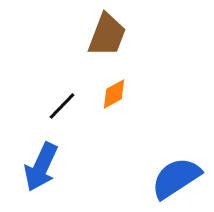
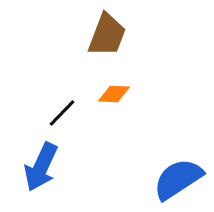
orange diamond: rotated 32 degrees clockwise
black line: moved 7 px down
blue semicircle: moved 2 px right, 1 px down
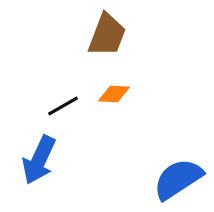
black line: moved 1 px right, 7 px up; rotated 16 degrees clockwise
blue arrow: moved 2 px left, 7 px up
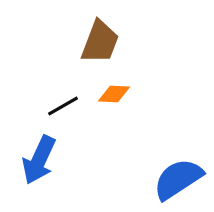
brown trapezoid: moved 7 px left, 7 px down
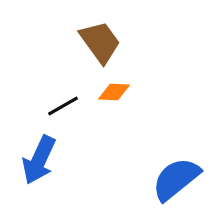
brown trapezoid: rotated 57 degrees counterclockwise
orange diamond: moved 2 px up
blue semicircle: moved 2 px left; rotated 6 degrees counterclockwise
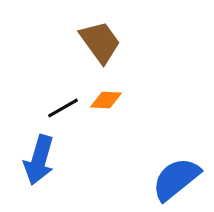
orange diamond: moved 8 px left, 8 px down
black line: moved 2 px down
blue arrow: rotated 9 degrees counterclockwise
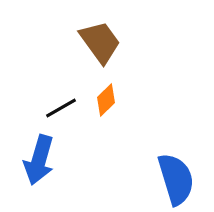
orange diamond: rotated 48 degrees counterclockwise
black line: moved 2 px left
blue semicircle: rotated 112 degrees clockwise
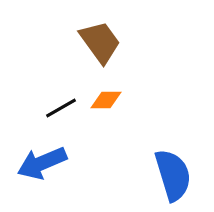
orange diamond: rotated 44 degrees clockwise
blue arrow: moved 3 px right, 3 px down; rotated 51 degrees clockwise
blue semicircle: moved 3 px left, 4 px up
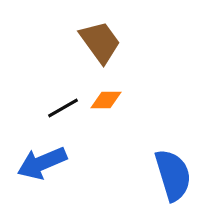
black line: moved 2 px right
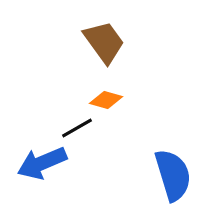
brown trapezoid: moved 4 px right
orange diamond: rotated 16 degrees clockwise
black line: moved 14 px right, 20 px down
